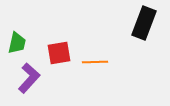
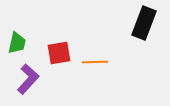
purple L-shape: moved 1 px left, 1 px down
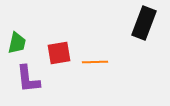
purple L-shape: rotated 132 degrees clockwise
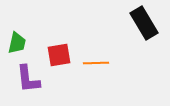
black rectangle: rotated 52 degrees counterclockwise
red square: moved 2 px down
orange line: moved 1 px right, 1 px down
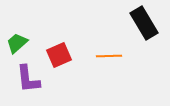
green trapezoid: rotated 145 degrees counterclockwise
red square: rotated 15 degrees counterclockwise
orange line: moved 13 px right, 7 px up
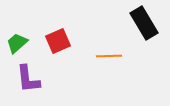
red square: moved 1 px left, 14 px up
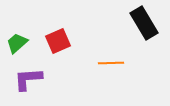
orange line: moved 2 px right, 7 px down
purple L-shape: rotated 92 degrees clockwise
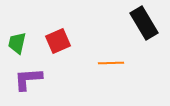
green trapezoid: rotated 35 degrees counterclockwise
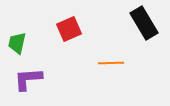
red square: moved 11 px right, 12 px up
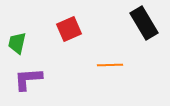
orange line: moved 1 px left, 2 px down
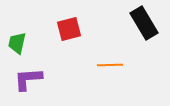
red square: rotated 10 degrees clockwise
